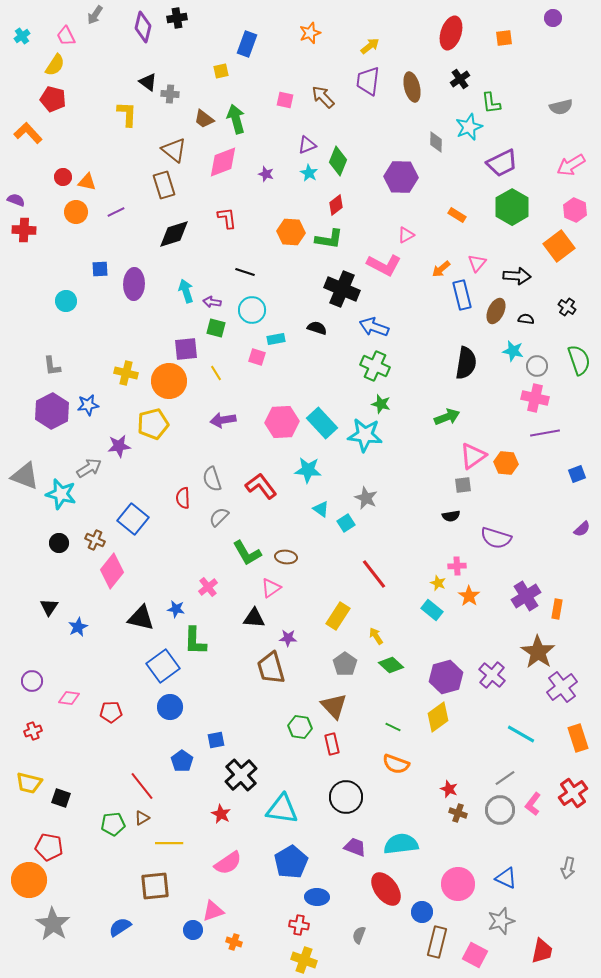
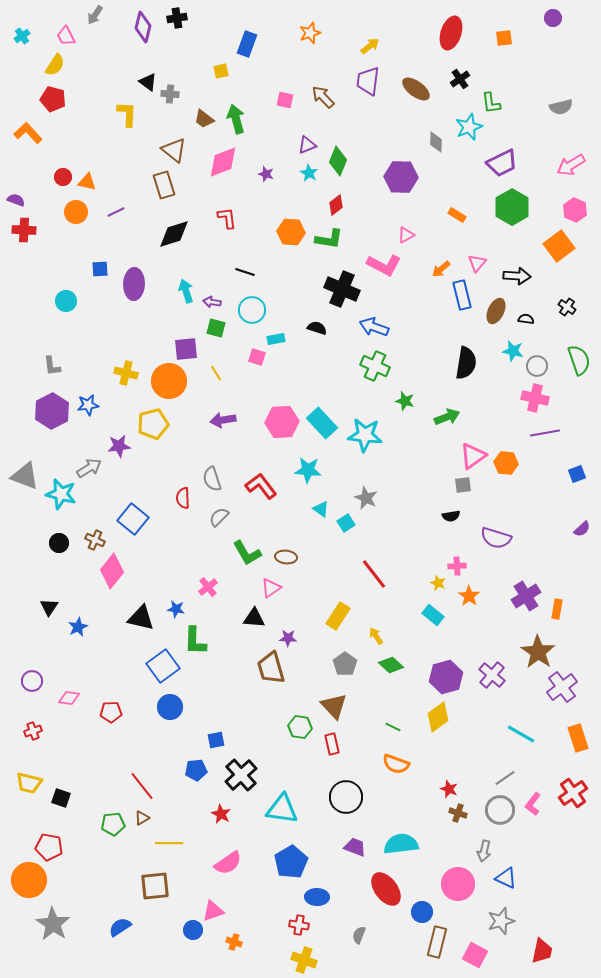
brown ellipse at (412, 87): moved 4 px right, 2 px down; rotated 40 degrees counterclockwise
green star at (381, 404): moved 24 px right, 3 px up
cyan rectangle at (432, 610): moved 1 px right, 5 px down
blue pentagon at (182, 761): moved 14 px right, 9 px down; rotated 30 degrees clockwise
gray arrow at (568, 868): moved 84 px left, 17 px up
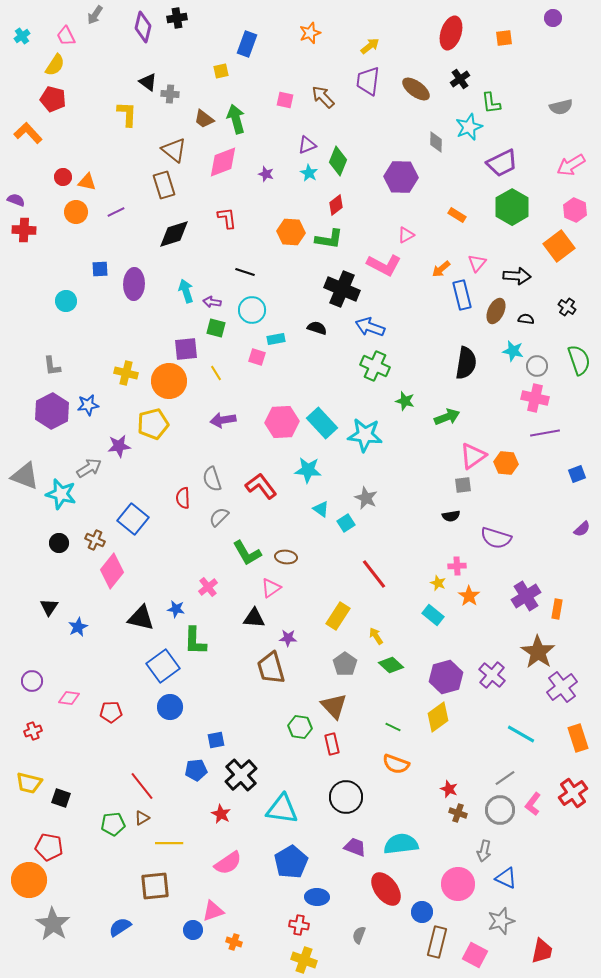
blue arrow at (374, 327): moved 4 px left
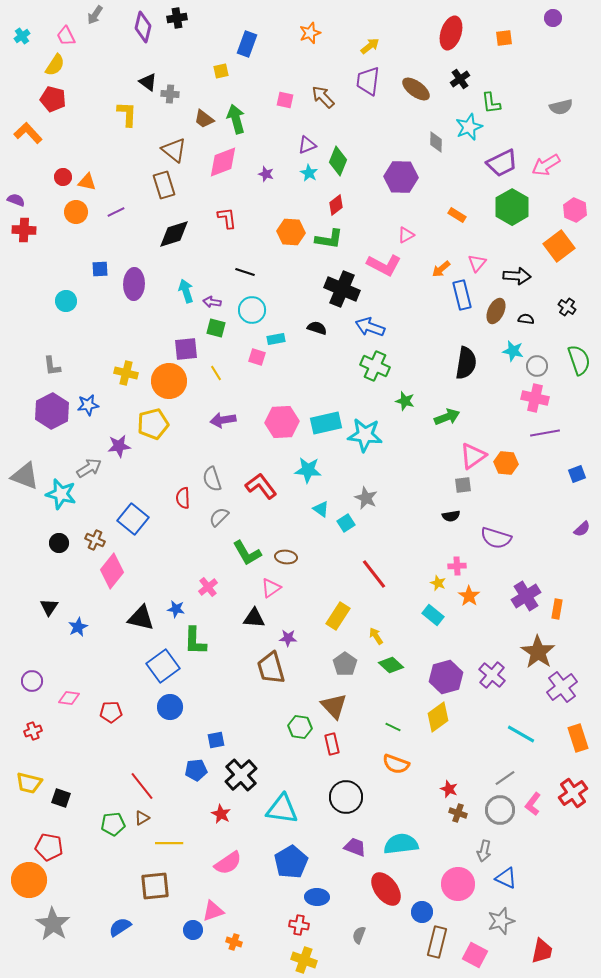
pink arrow at (571, 165): moved 25 px left
cyan rectangle at (322, 423): moved 4 px right; rotated 60 degrees counterclockwise
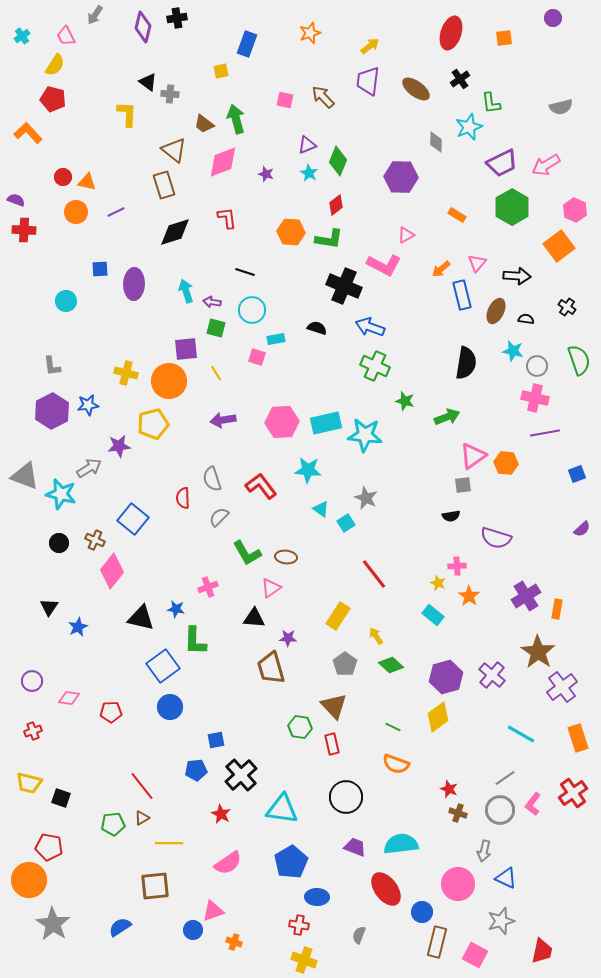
brown trapezoid at (204, 119): moved 5 px down
black diamond at (174, 234): moved 1 px right, 2 px up
black cross at (342, 289): moved 2 px right, 3 px up
pink cross at (208, 587): rotated 18 degrees clockwise
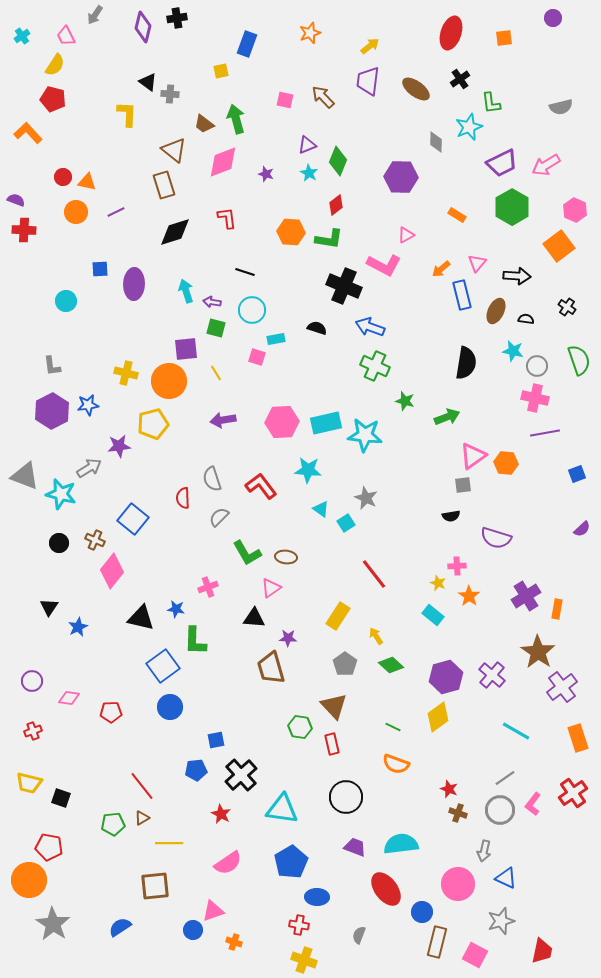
cyan line at (521, 734): moved 5 px left, 3 px up
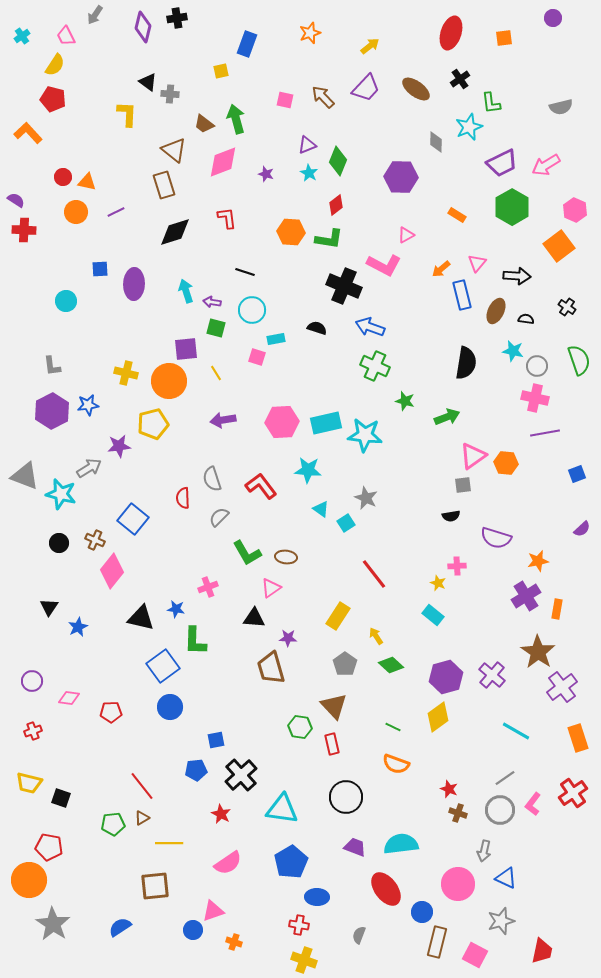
purple trapezoid at (368, 81): moved 2 px left, 7 px down; rotated 144 degrees counterclockwise
purple semicircle at (16, 200): rotated 12 degrees clockwise
orange star at (469, 596): moved 69 px right, 35 px up; rotated 25 degrees clockwise
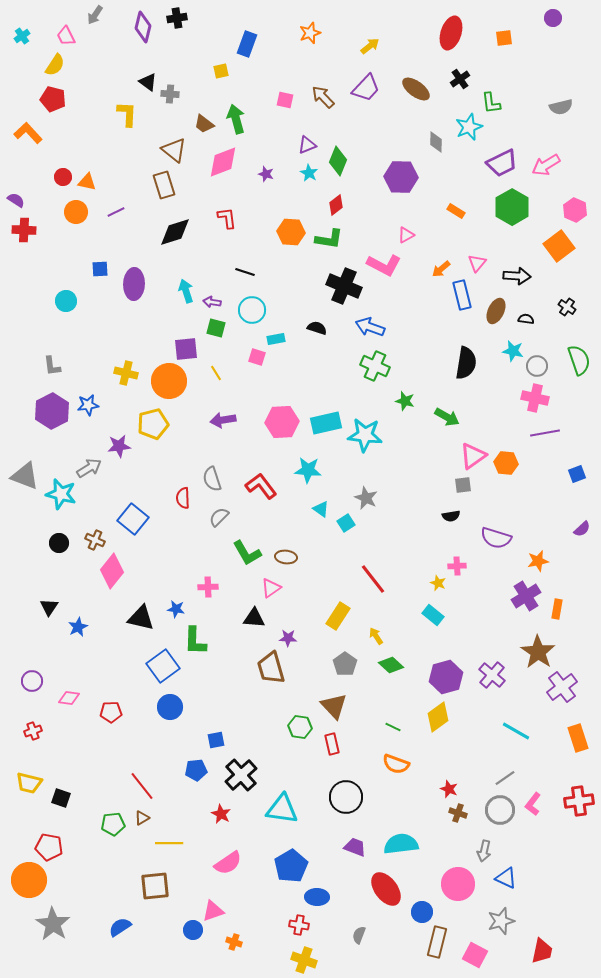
orange rectangle at (457, 215): moved 1 px left, 4 px up
green arrow at (447, 417): rotated 50 degrees clockwise
red line at (374, 574): moved 1 px left, 5 px down
pink cross at (208, 587): rotated 18 degrees clockwise
red cross at (573, 793): moved 6 px right, 8 px down; rotated 28 degrees clockwise
blue pentagon at (291, 862): moved 4 px down
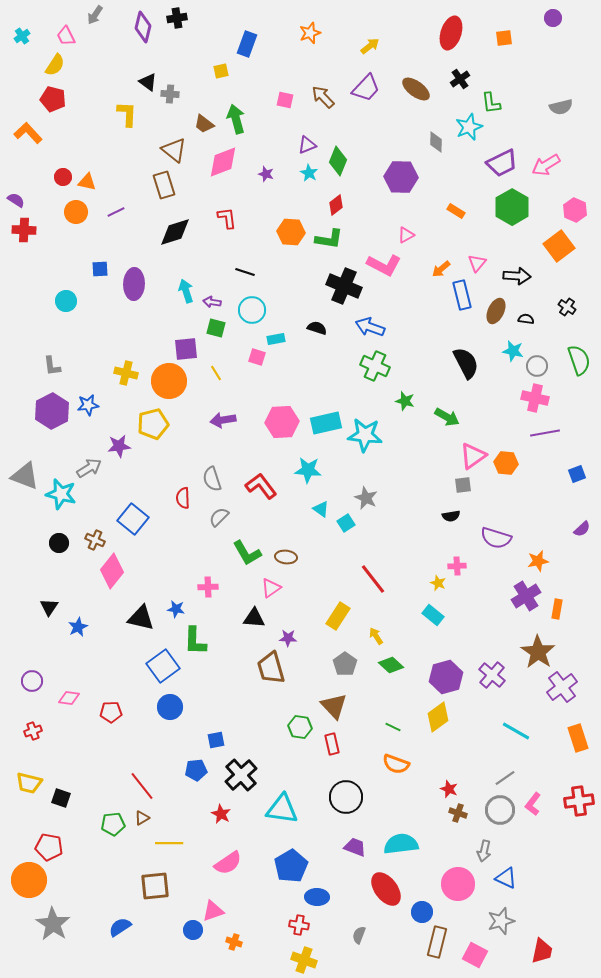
black semicircle at (466, 363): rotated 36 degrees counterclockwise
